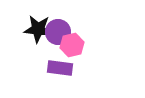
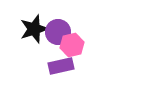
black star: moved 4 px left; rotated 24 degrees counterclockwise
purple rectangle: moved 1 px right, 2 px up; rotated 20 degrees counterclockwise
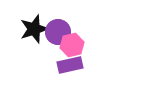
purple rectangle: moved 9 px right, 1 px up
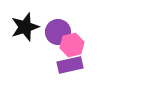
black star: moved 9 px left, 2 px up
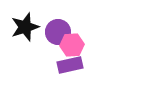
pink hexagon: rotated 10 degrees clockwise
